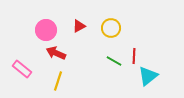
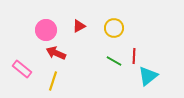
yellow circle: moved 3 px right
yellow line: moved 5 px left
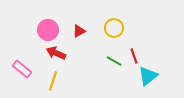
red triangle: moved 5 px down
pink circle: moved 2 px right
red line: rotated 21 degrees counterclockwise
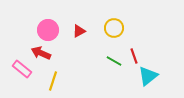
red arrow: moved 15 px left
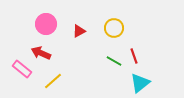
pink circle: moved 2 px left, 6 px up
cyan triangle: moved 8 px left, 7 px down
yellow line: rotated 30 degrees clockwise
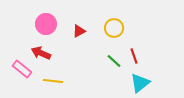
green line: rotated 14 degrees clockwise
yellow line: rotated 48 degrees clockwise
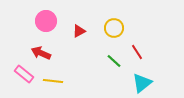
pink circle: moved 3 px up
red line: moved 3 px right, 4 px up; rotated 14 degrees counterclockwise
pink rectangle: moved 2 px right, 5 px down
cyan triangle: moved 2 px right
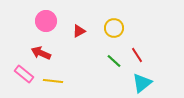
red line: moved 3 px down
